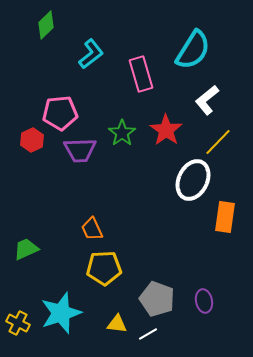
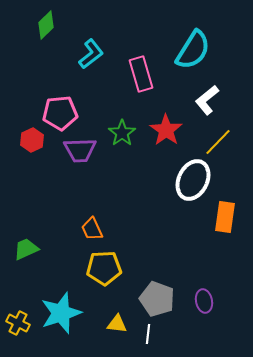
white line: rotated 54 degrees counterclockwise
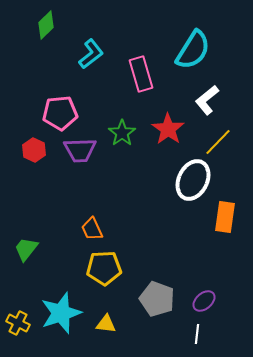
red star: moved 2 px right, 1 px up
red hexagon: moved 2 px right, 10 px down; rotated 10 degrees counterclockwise
green trapezoid: rotated 28 degrees counterclockwise
purple ellipse: rotated 60 degrees clockwise
yellow triangle: moved 11 px left
white line: moved 49 px right
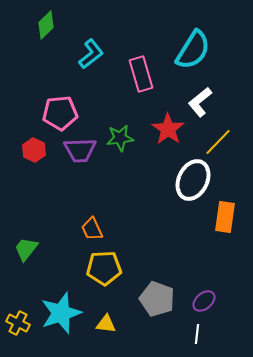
white L-shape: moved 7 px left, 2 px down
green star: moved 2 px left, 5 px down; rotated 28 degrees clockwise
